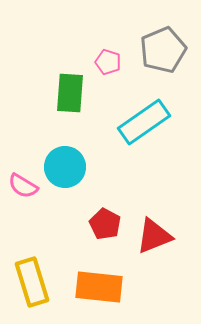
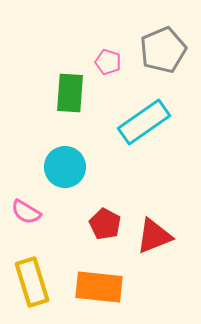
pink semicircle: moved 3 px right, 26 px down
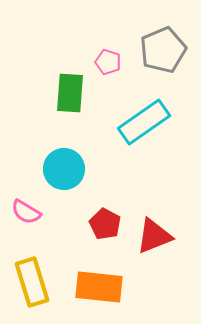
cyan circle: moved 1 px left, 2 px down
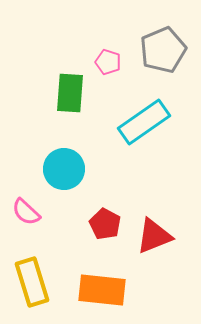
pink semicircle: rotated 12 degrees clockwise
orange rectangle: moved 3 px right, 3 px down
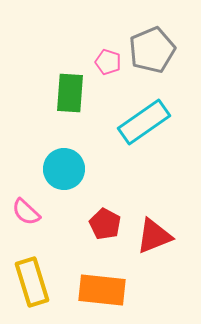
gray pentagon: moved 11 px left
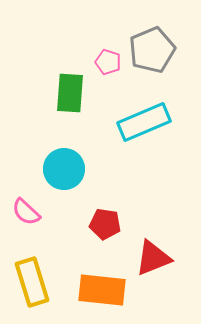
cyan rectangle: rotated 12 degrees clockwise
red pentagon: rotated 20 degrees counterclockwise
red triangle: moved 1 px left, 22 px down
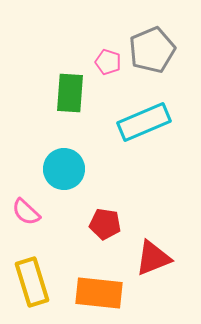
orange rectangle: moved 3 px left, 3 px down
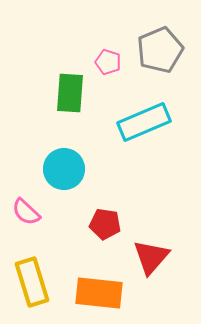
gray pentagon: moved 8 px right
red triangle: moved 2 px left, 1 px up; rotated 27 degrees counterclockwise
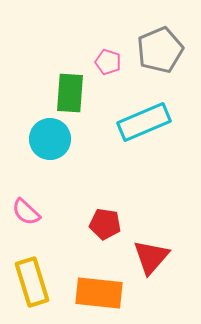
cyan circle: moved 14 px left, 30 px up
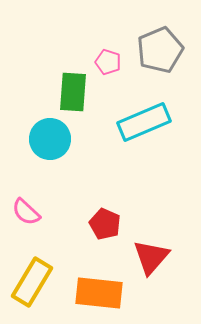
green rectangle: moved 3 px right, 1 px up
red pentagon: rotated 16 degrees clockwise
yellow rectangle: rotated 48 degrees clockwise
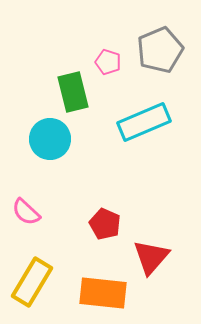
green rectangle: rotated 18 degrees counterclockwise
orange rectangle: moved 4 px right
